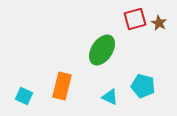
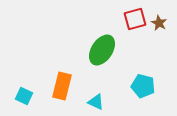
cyan triangle: moved 14 px left, 5 px down
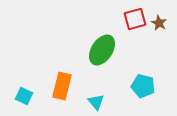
cyan triangle: rotated 24 degrees clockwise
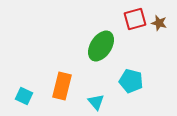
brown star: rotated 14 degrees counterclockwise
green ellipse: moved 1 px left, 4 px up
cyan pentagon: moved 12 px left, 5 px up
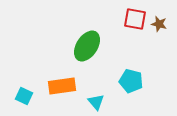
red square: rotated 25 degrees clockwise
brown star: moved 1 px down
green ellipse: moved 14 px left
orange rectangle: rotated 68 degrees clockwise
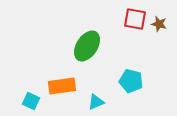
cyan square: moved 7 px right, 5 px down
cyan triangle: rotated 48 degrees clockwise
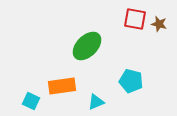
green ellipse: rotated 12 degrees clockwise
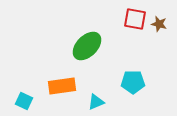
cyan pentagon: moved 2 px right, 1 px down; rotated 15 degrees counterclockwise
cyan square: moved 7 px left
